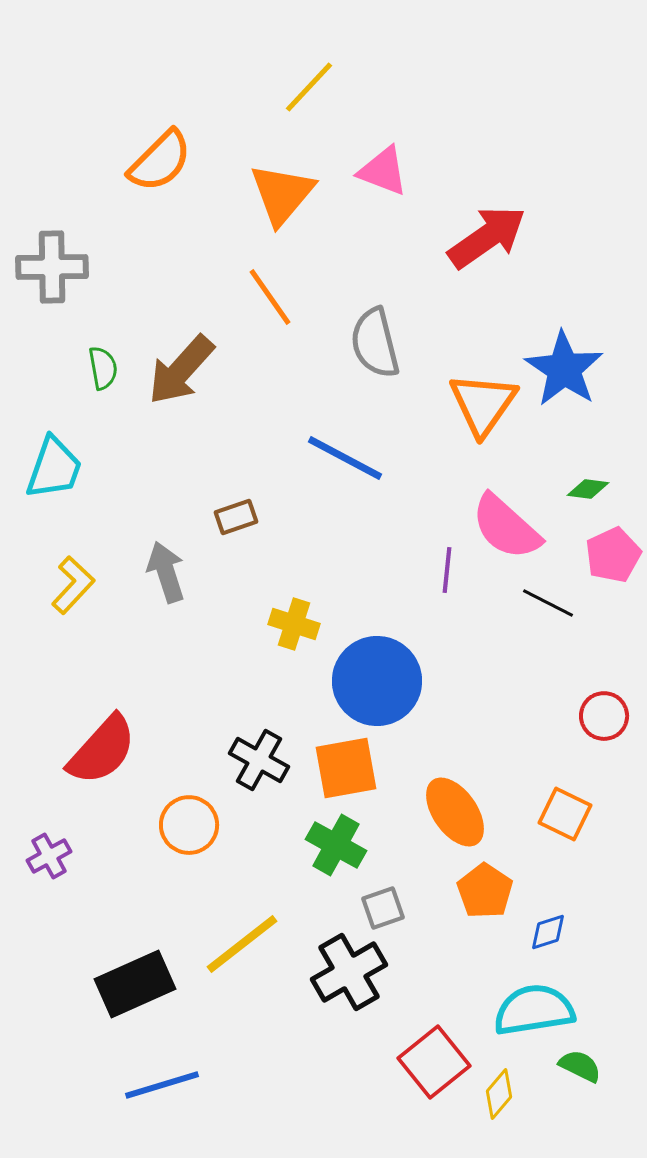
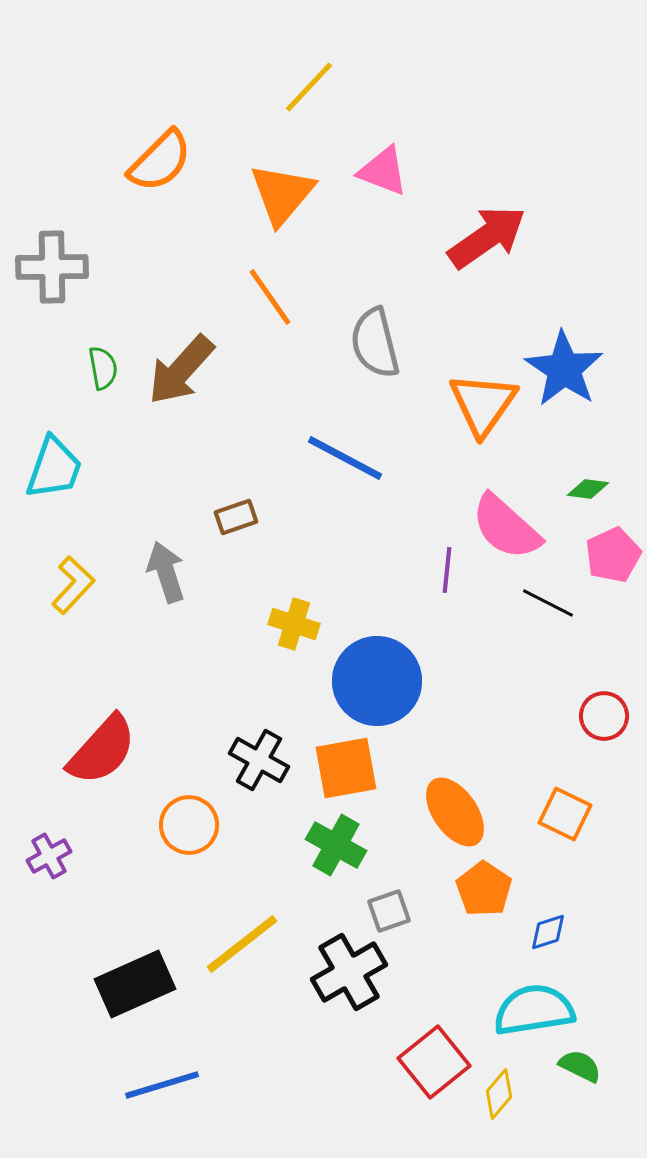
orange pentagon at (485, 891): moved 1 px left, 2 px up
gray square at (383, 908): moved 6 px right, 3 px down
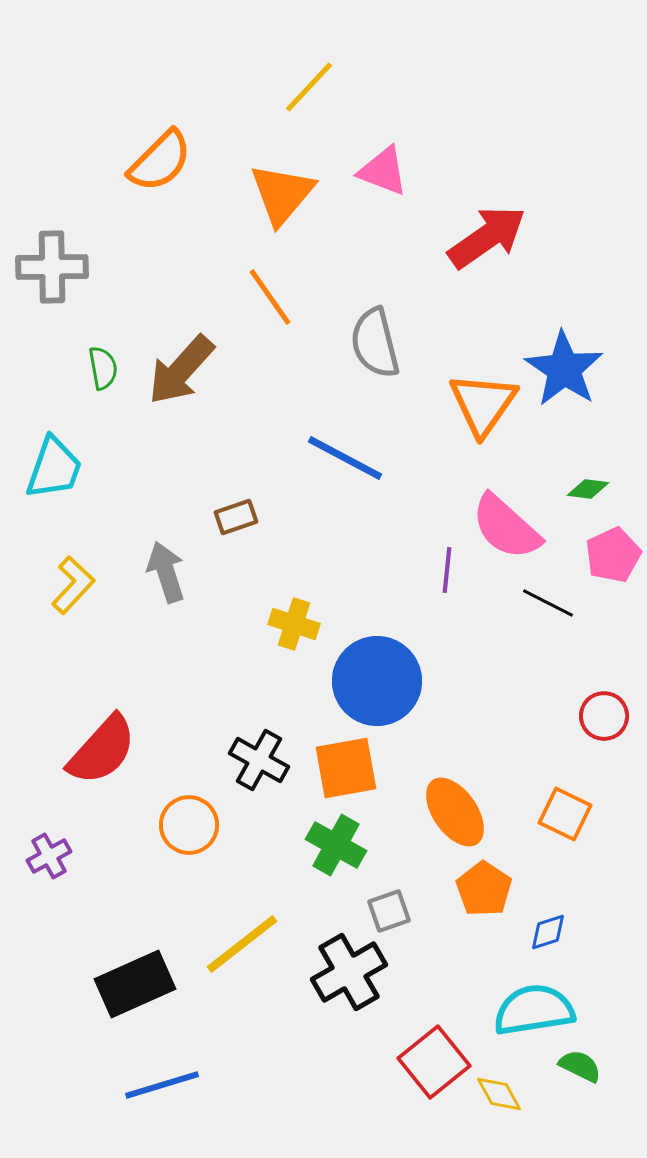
yellow diamond at (499, 1094): rotated 69 degrees counterclockwise
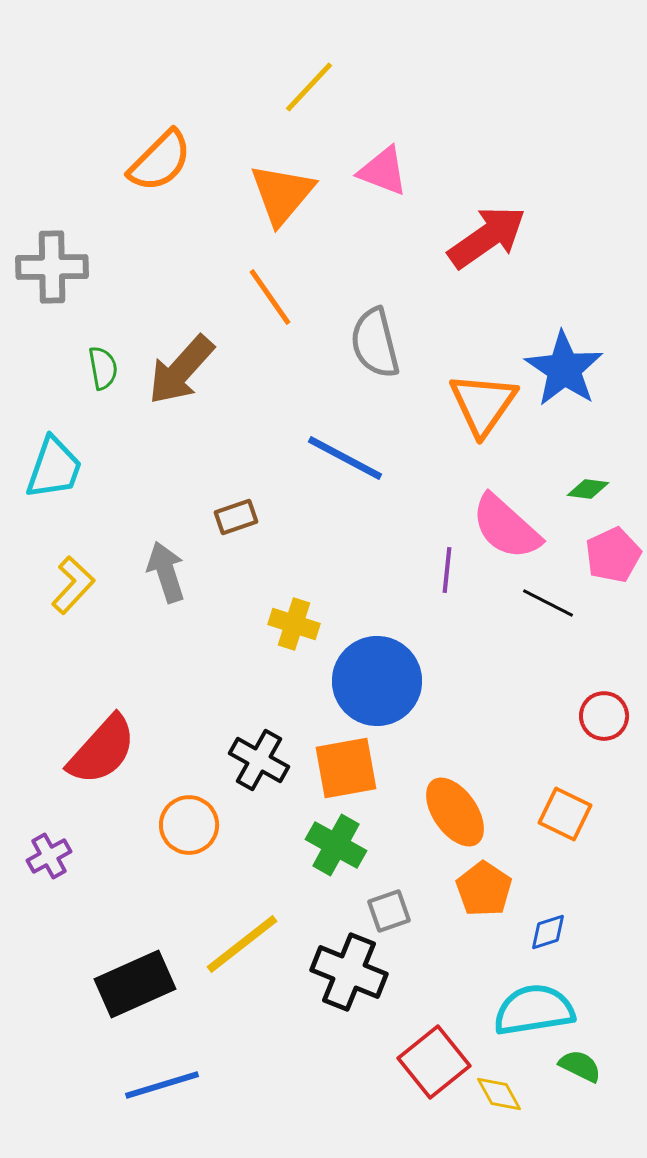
black cross at (349, 972): rotated 38 degrees counterclockwise
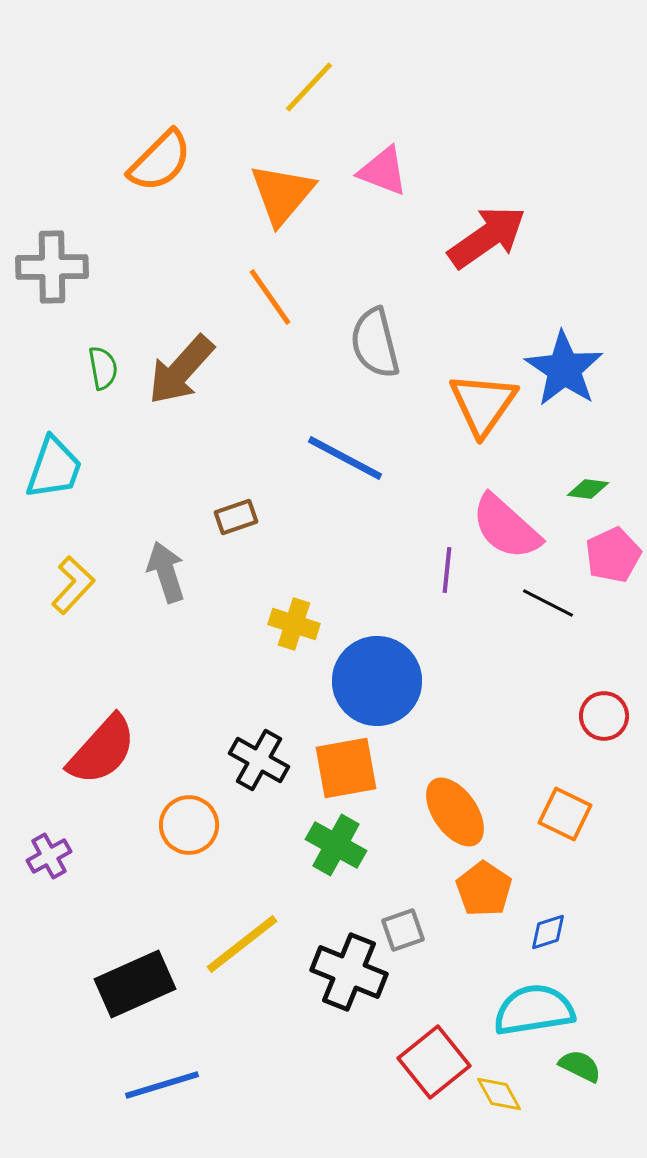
gray square at (389, 911): moved 14 px right, 19 px down
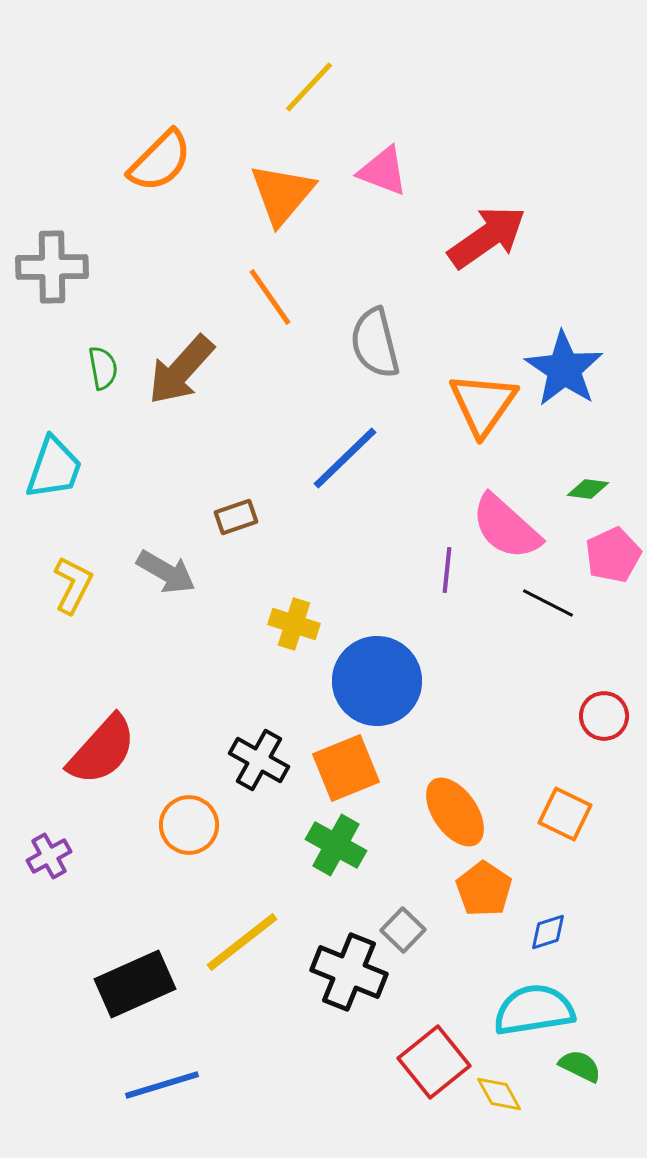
blue line at (345, 458): rotated 72 degrees counterclockwise
gray arrow at (166, 572): rotated 138 degrees clockwise
yellow L-shape at (73, 585): rotated 16 degrees counterclockwise
orange square at (346, 768): rotated 12 degrees counterclockwise
gray square at (403, 930): rotated 27 degrees counterclockwise
yellow line at (242, 944): moved 2 px up
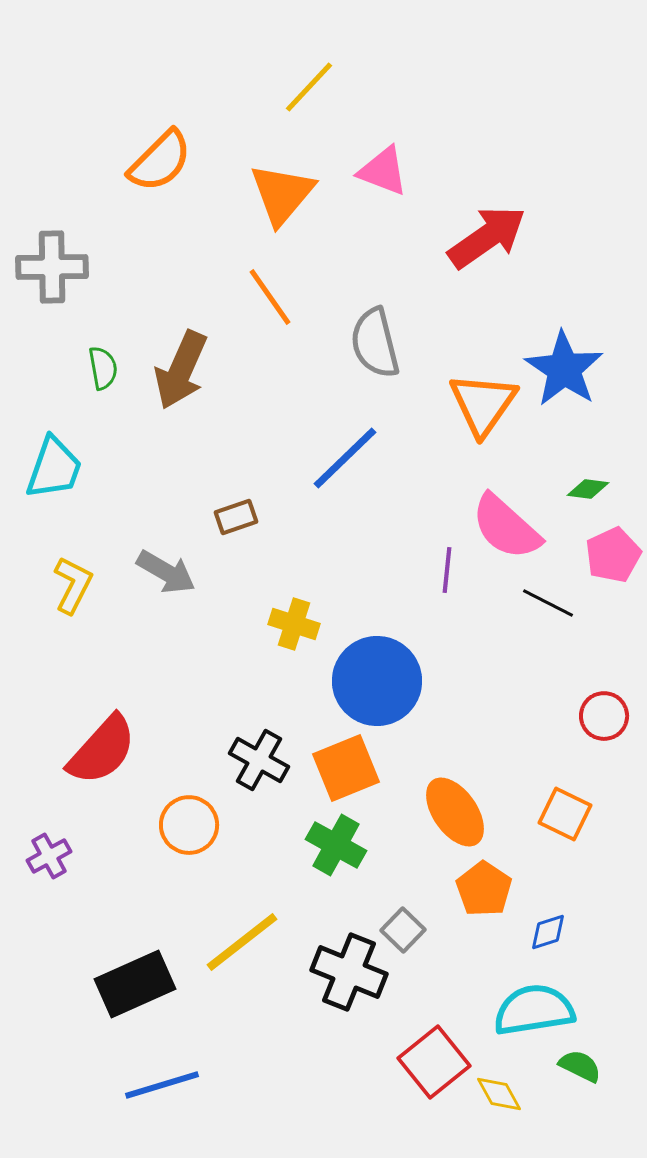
brown arrow at (181, 370): rotated 18 degrees counterclockwise
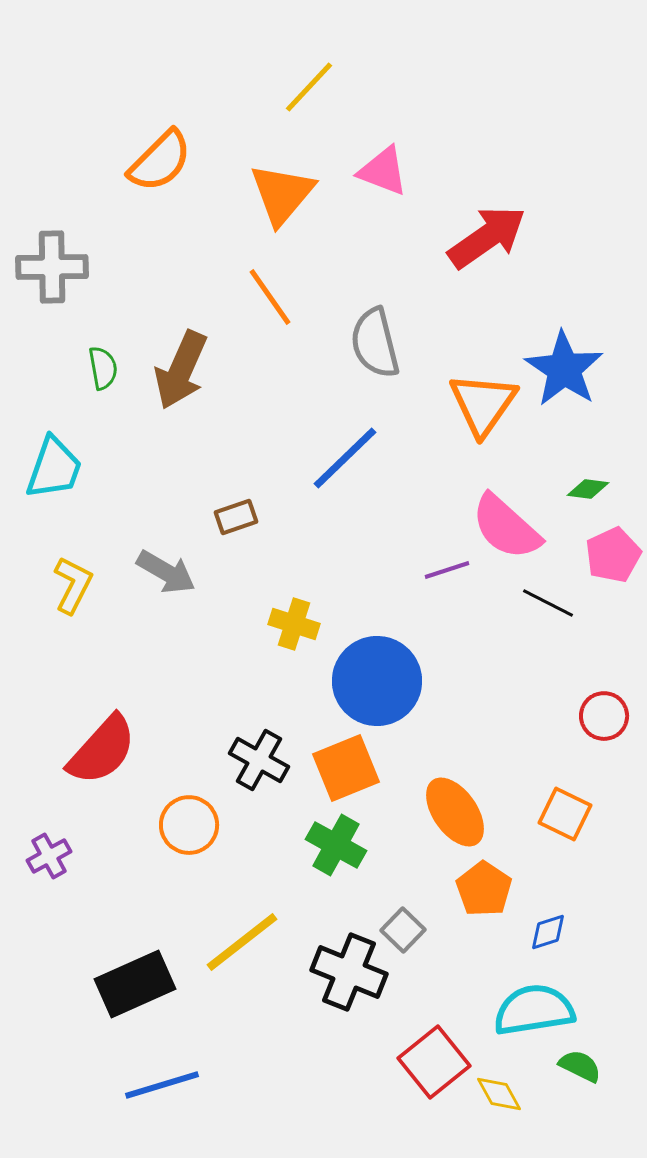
purple line at (447, 570): rotated 66 degrees clockwise
